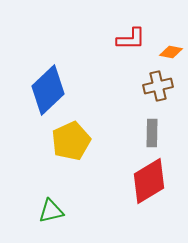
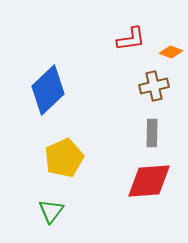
red L-shape: rotated 8 degrees counterclockwise
orange diamond: rotated 10 degrees clockwise
brown cross: moved 4 px left
yellow pentagon: moved 7 px left, 17 px down
red diamond: rotated 27 degrees clockwise
green triangle: rotated 40 degrees counterclockwise
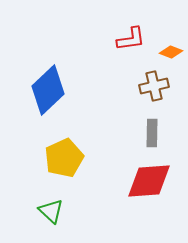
green triangle: rotated 24 degrees counterclockwise
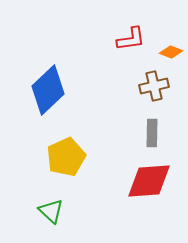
yellow pentagon: moved 2 px right, 1 px up
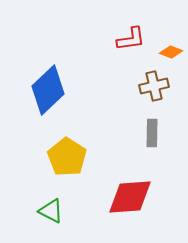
yellow pentagon: moved 1 px right; rotated 15 degrees counterclockwise
red diamond: moved 19 px left, 16 px down
green triangle: rotated 16 degrees counterclockwise
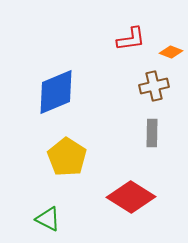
blue diamond: moved 8 px right, 2 px down; rotated 21 degrees clockwise
red diamond: moved 1 px right; rotated 36 degrees clockwise
green triangle: moved 3 px left, 8 px down
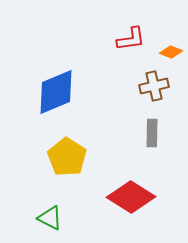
green triangle: moved 2 px right, 1 px up
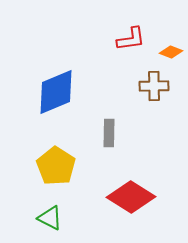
brown cross: rotated 12 degrees clockwise
gray rectangle: moved 43 px left
yellow pentagon: moved 11 px left, 9 px down
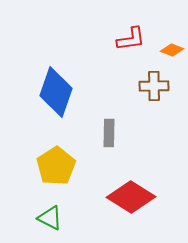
orange diamond: moved 1 px right, 2 px up
blue diamond: rotated 48 degrees counterclockwise
yellow pentagon: rotated 6 degrees clockwise
